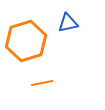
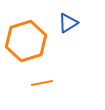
blue triangle: rotated 20 degrees counterclockwise
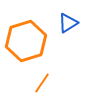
orange line: rotated 45 degrees counterclockwise
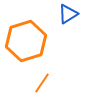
blue triangle: moved 9 px up
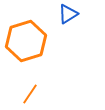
orange line: moved 12 px left, 11 px down
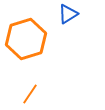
orange hexagon: moved 2 px up
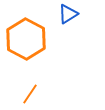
orange hexagon: rotated 15 degrees counterclockwise
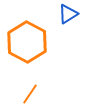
orange hexagon: moved 1 px right, 3 px down
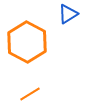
orange line: rotated 25 degrees clockwise
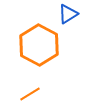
orange hexagon: moved 12 px right, 3 px down
